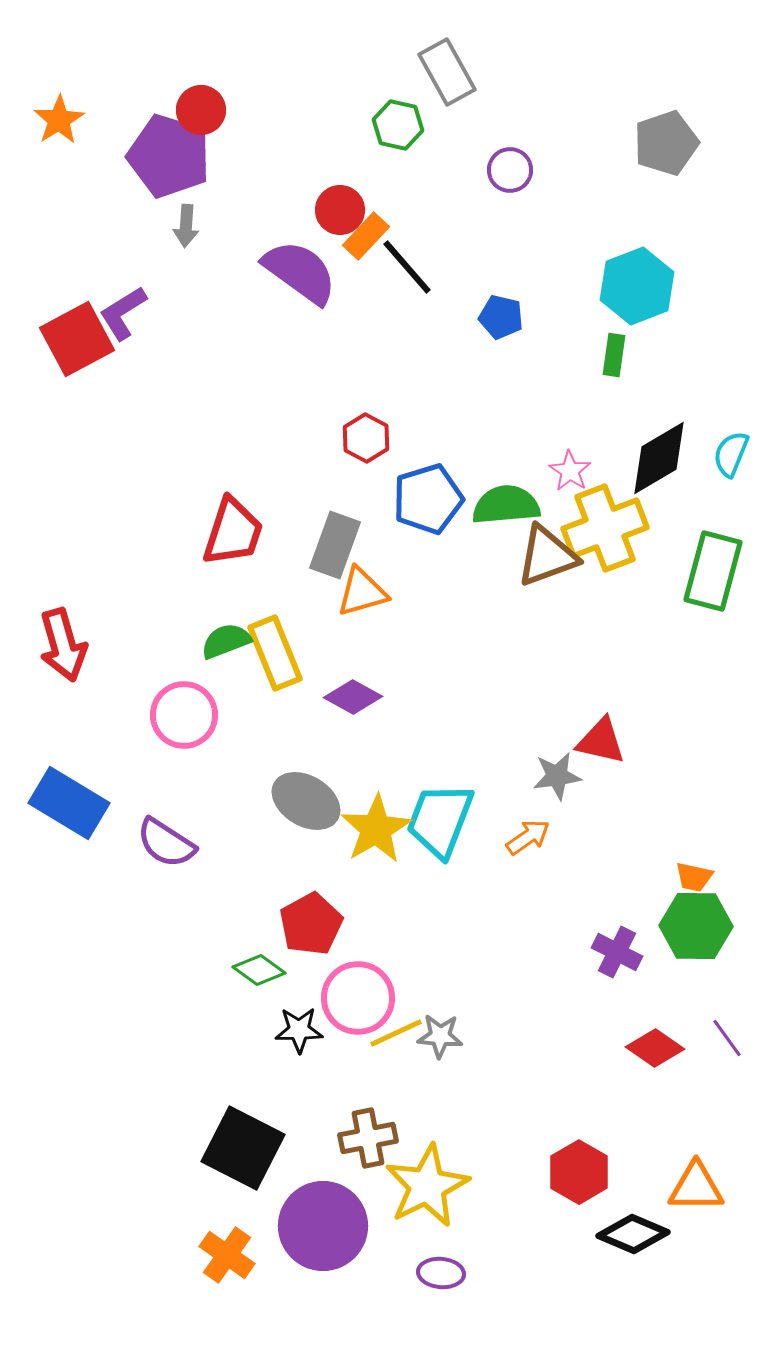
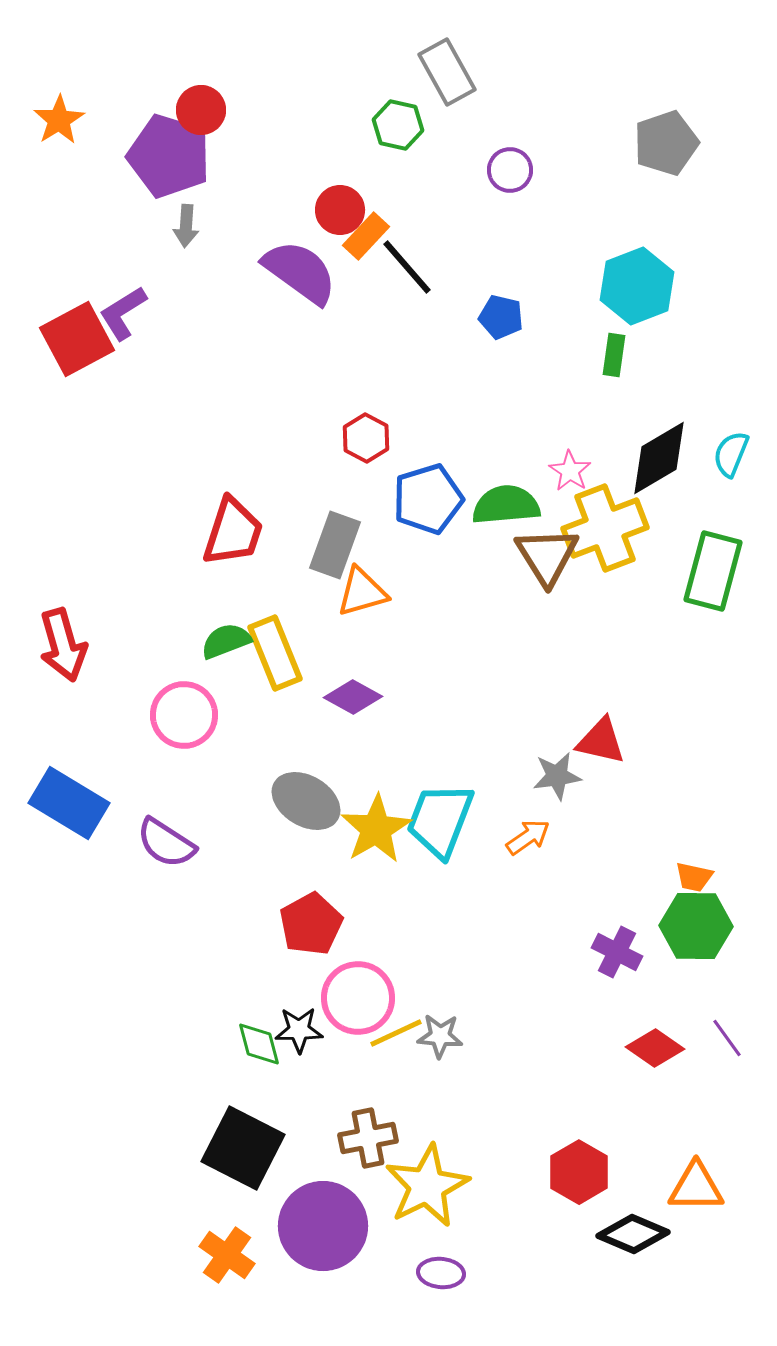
brown triangle at (547, 556): rotated 42 degrees counterclockwise
green diamond at (259, 970): moved 74 px down; rotated 39 degrees clockwise
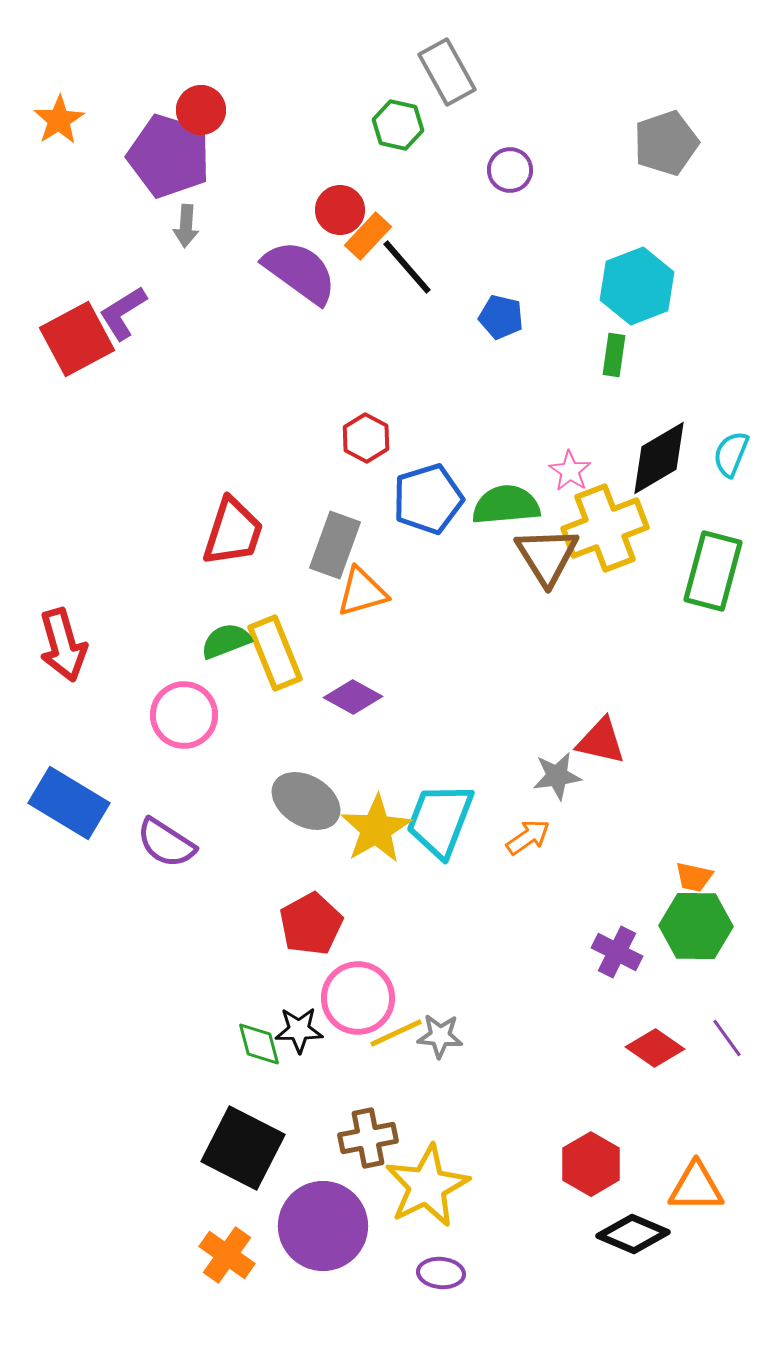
orange rectangle at (366, 236): moved 2 px right
red hexagon at (579, 1172): moved 12 px right, 8 px up
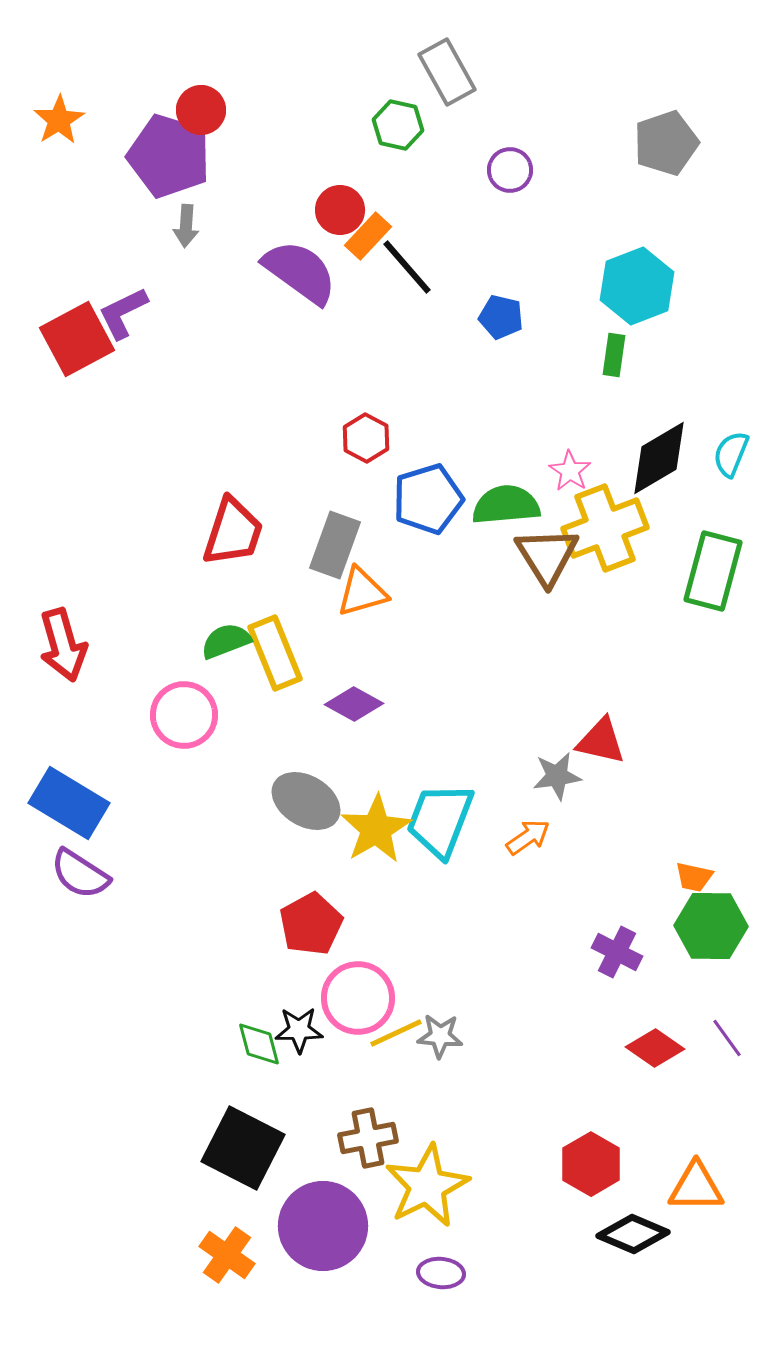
purple L-shape at (123, 313): rotated 6 degrees clockwise
purple diamond at (353, 697): moved 1 px right, 7 px down
purple semicircle at (166, 843): moved 86 px left, 31 px down
green hexagon at (696, 926): moved 15 px right
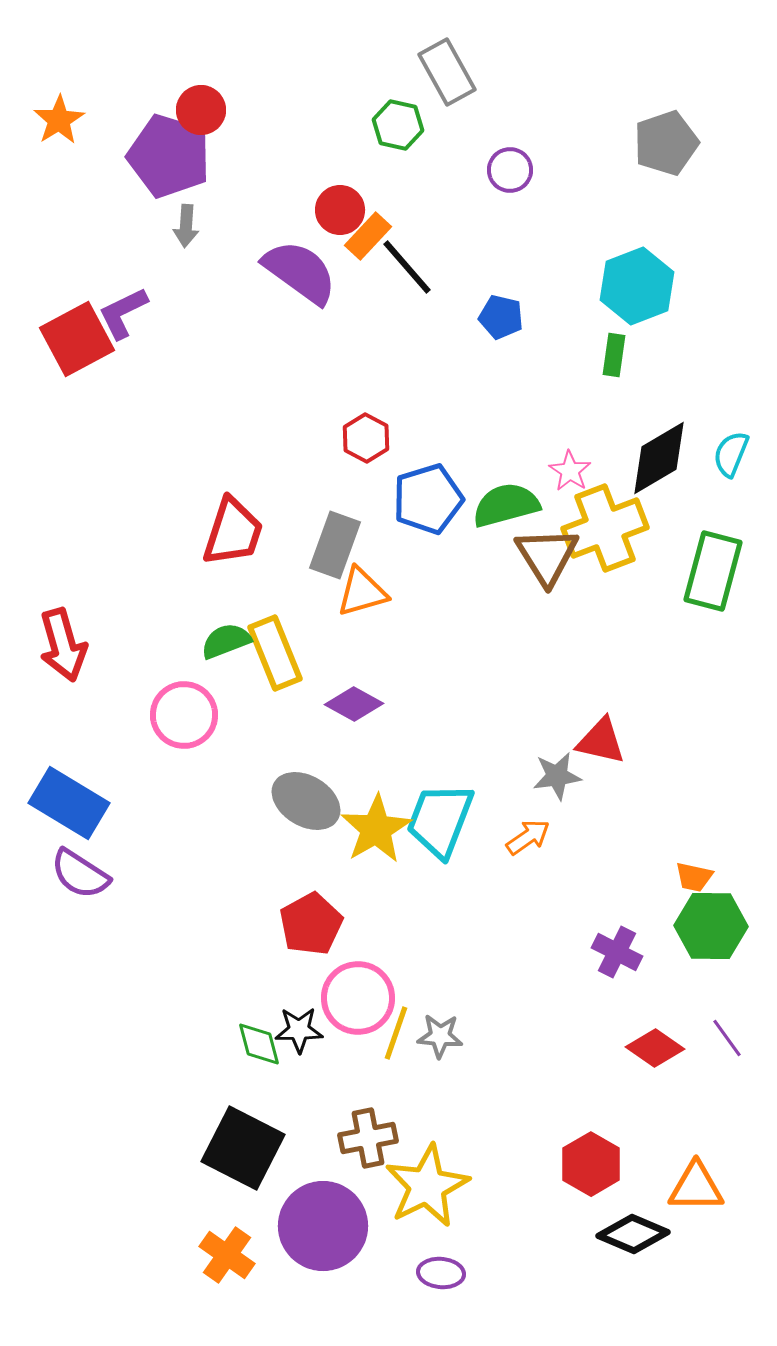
green semicircle at (506, 505): rotated 10 degrees counterclockwise
yellow line at (396, 1033): rotated 46 degrees counterclockwise
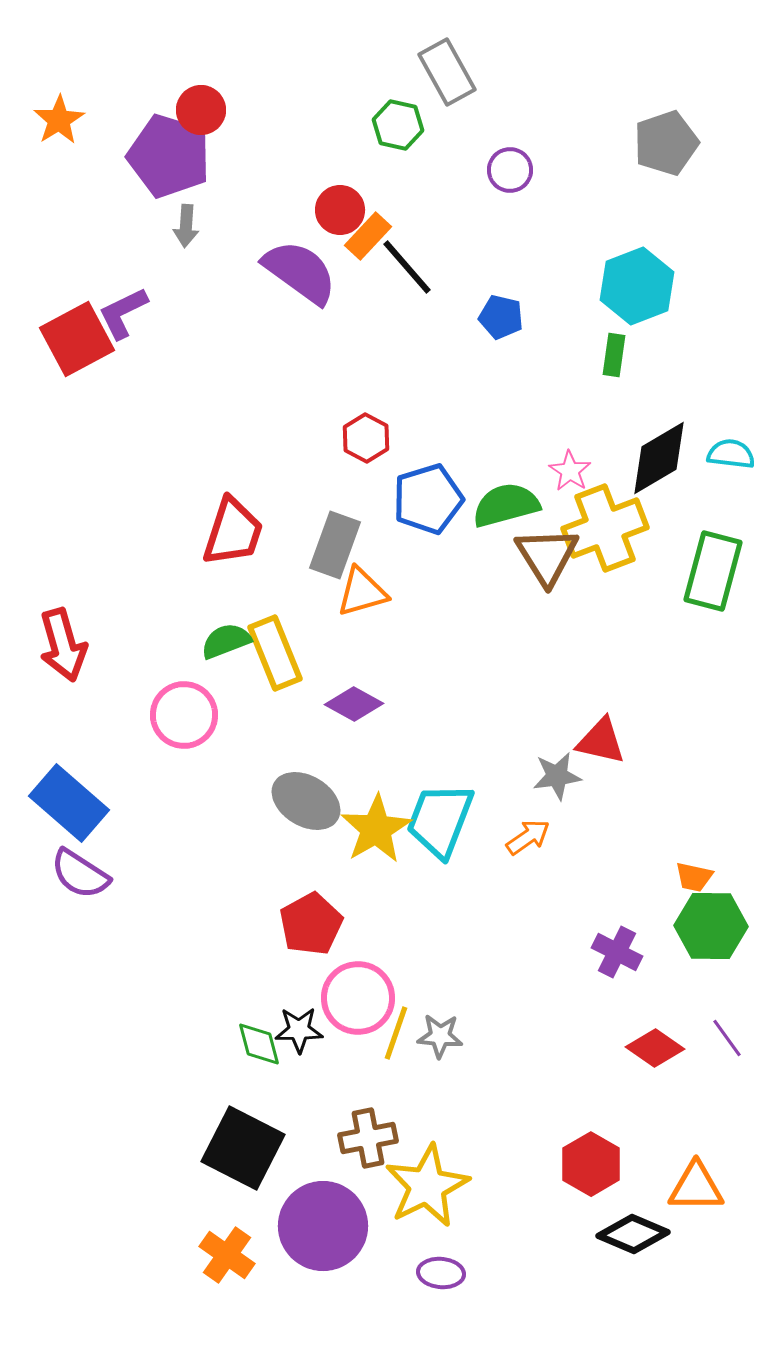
cyan semicircle at (731, 454): rotated 75 degrees clockwise
blue rectangle at (69, 803): rotated 10 degrees clockwise
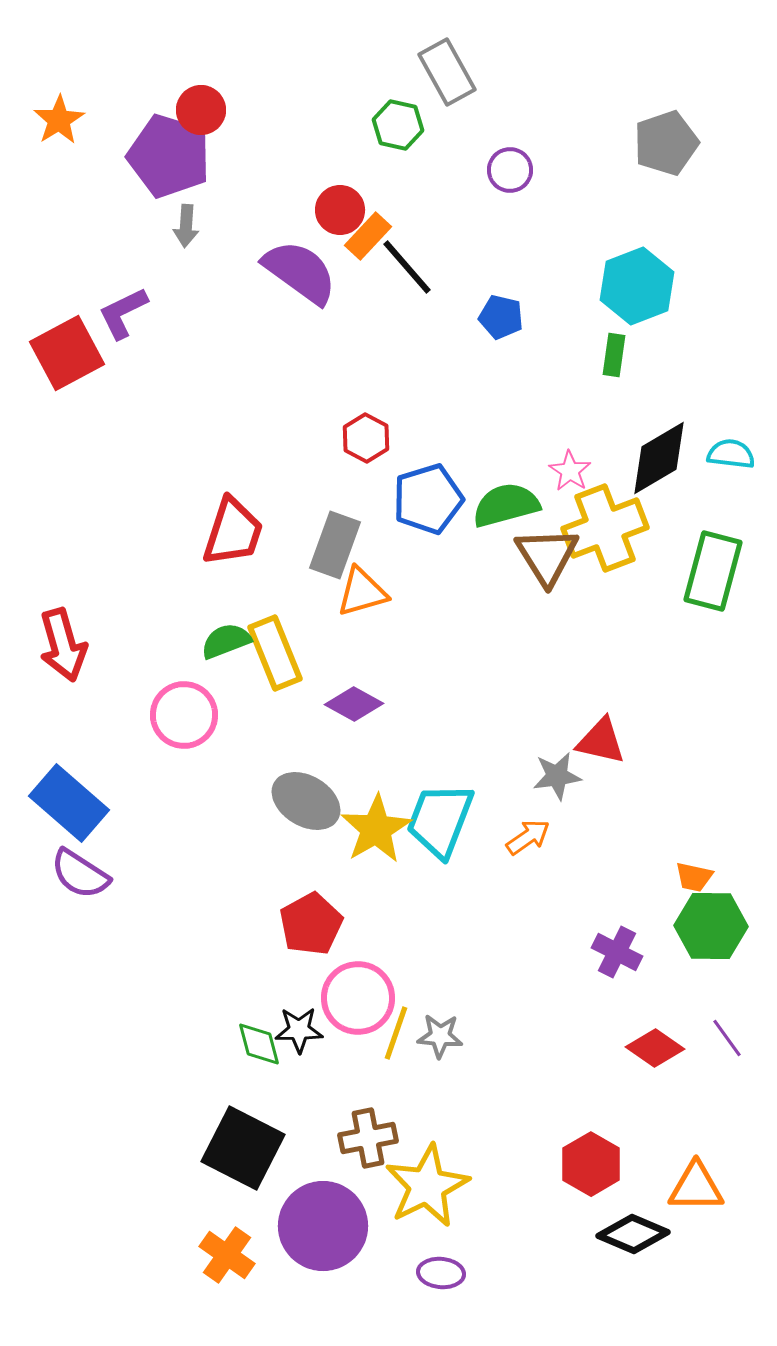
red square at (77, 339): moved 10 px left, 14 px down
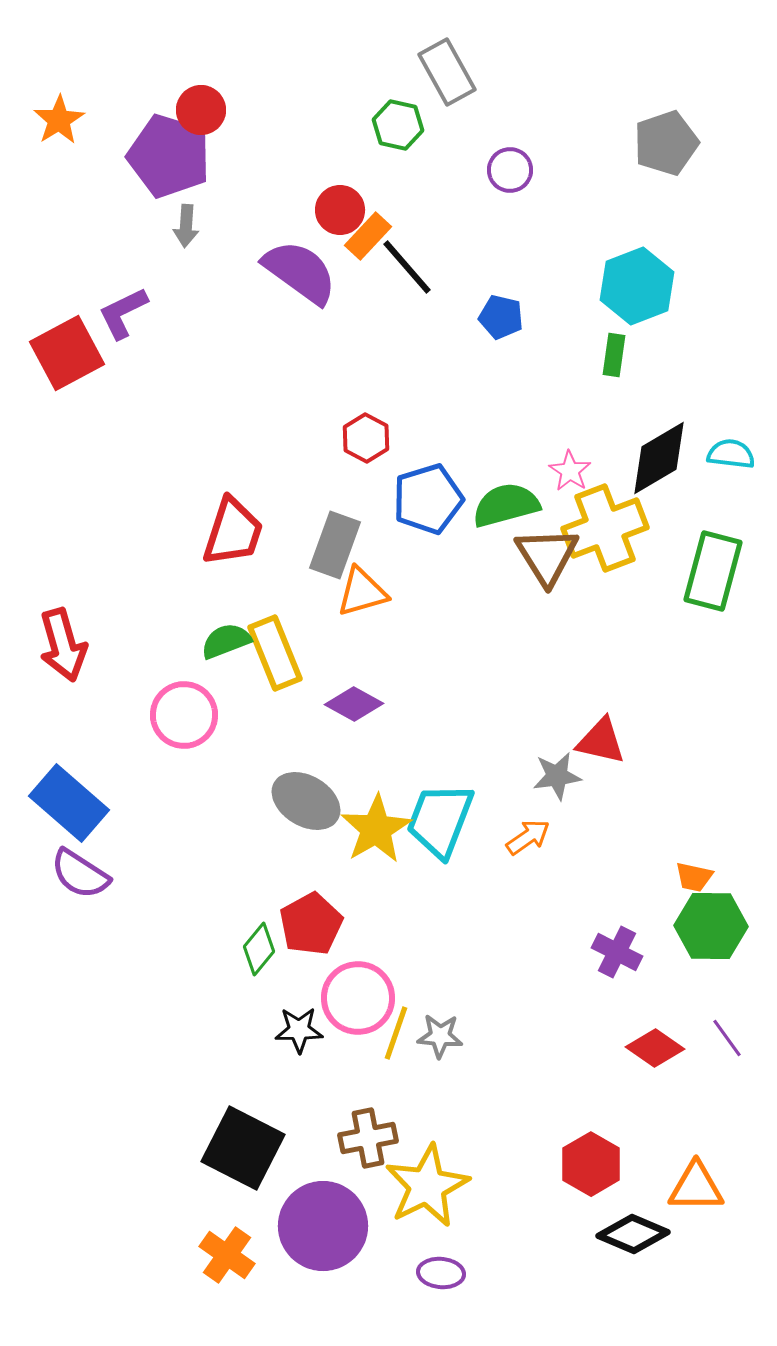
green diamond at (259, 1044): moved 95 px up; rotated 54 degrees clockwise
